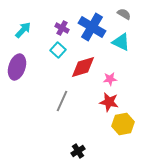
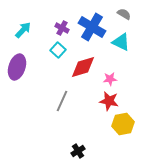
red star: moved 1 px up
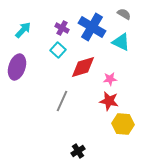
yellow hexagon: rotated 15 degrees clockwise
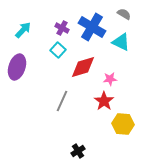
red star: moved 5 px left; rotated 24 degrees clockwise
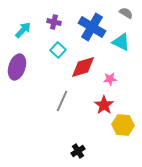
gray semicircle: moved 2 px right, 1 px up
purple cross: moved 8 px left, 6 px up; rotated 16 degrees counterclockwise
red star: moved 4 px down
yellow hexagon: moved 1 px down
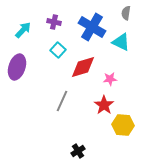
gray semicircle: rotated 112 degrees counterclockwise
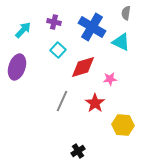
red star: moved 9 px left, 2 px up
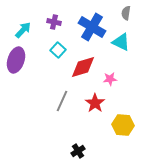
purple ellipse: moved 1 px left, 7 px up
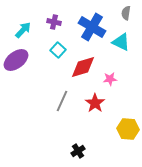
purple ellipse: rotated 35 degrees clockwise
yellow hexagon: moved 5 px right, 4 px down
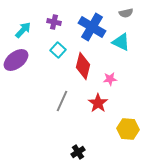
gray semicircle: rotated 112 degrees counterclockwise
red diamond: moved 1 px up; rotated 60 degrees counterclockwise
red star: moved 3 px right
black cross: moved 1 px down
